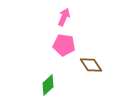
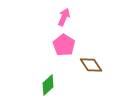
pink pentagon: rotated 25 degrees clockwise
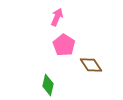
pink arrow: moved 7 px left
green diamond: rotated 35 degrees counterclockwise
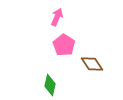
brown diamond: moved 1 px right, 1 px up
green diamond: moved 2 px right
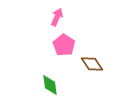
green diamond: rotated 20 degrees counterclockwise
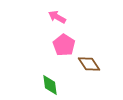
pink arrow: rotated 84 degrees counterclockwise
brown diamond: moved 3 px left
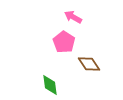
pink arrow: moved 16 px right
pink pentagon: moved 3 px up
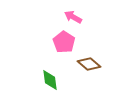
brown diamond: rotated 15 degrees counterclockwise
green diamond: moved 5 px up
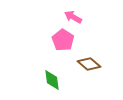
pink pentagon: moved 1 px left, 2 px up
green diamond: moved 2 px right
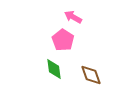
brown diamond: moved 2 px right, 11 px down; rotated 30 degrees clockwise
green diamond: moved 2 px right, 11 px up
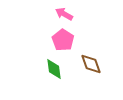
pink arrow: moved 9 px left, 3 px up
brown diamond: moved 11 px up
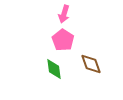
pink arrow: rotated 102 degrees counterclockwise
